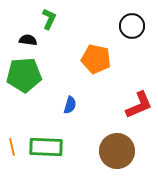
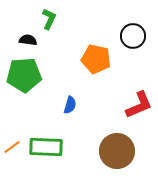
black circle: moved 1 px right, 10 px down
orange line: rotated 66 degrees clockwise
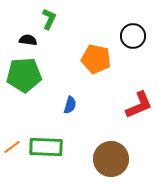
brown circle: moved 6 px left, 8 px down
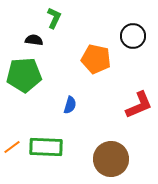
green L-shape: moved 5 px right, 1 px up
black semicircle: moved 6 px right
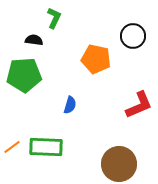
brown circle: moved 8 px right, 5 px down
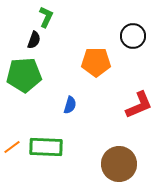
green L-shape: moved 8 px left, 1 px up
black semicircle: rotated 102 degrees clockwise
orange pentagon: moved 3 px down; rotated 12 degrees counterclockwise
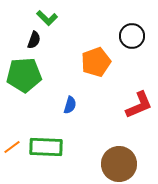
green L-shape: moved 1 px right, 1 px down; rotated 110 degrees clockwise
black circle: moved 1 px left
orange pentagon: rotated 20 degrees counterclockwise
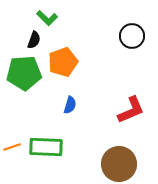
orange pentagon: moved 33 px left
green pentagon: moved 2 px up
red L-shape: moved 8 px left, 5 px down
orange line: rotated 18 degrees clockwise
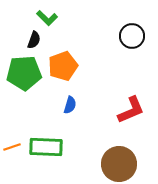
orange pentagon: moved 4 px down
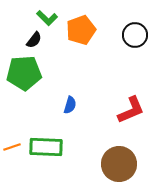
black circle: moved 3 px right, 1 px up
black semicircle: rotated 18 degrees clockwise
orange pentagon: moved 18 px right, 36 px up
